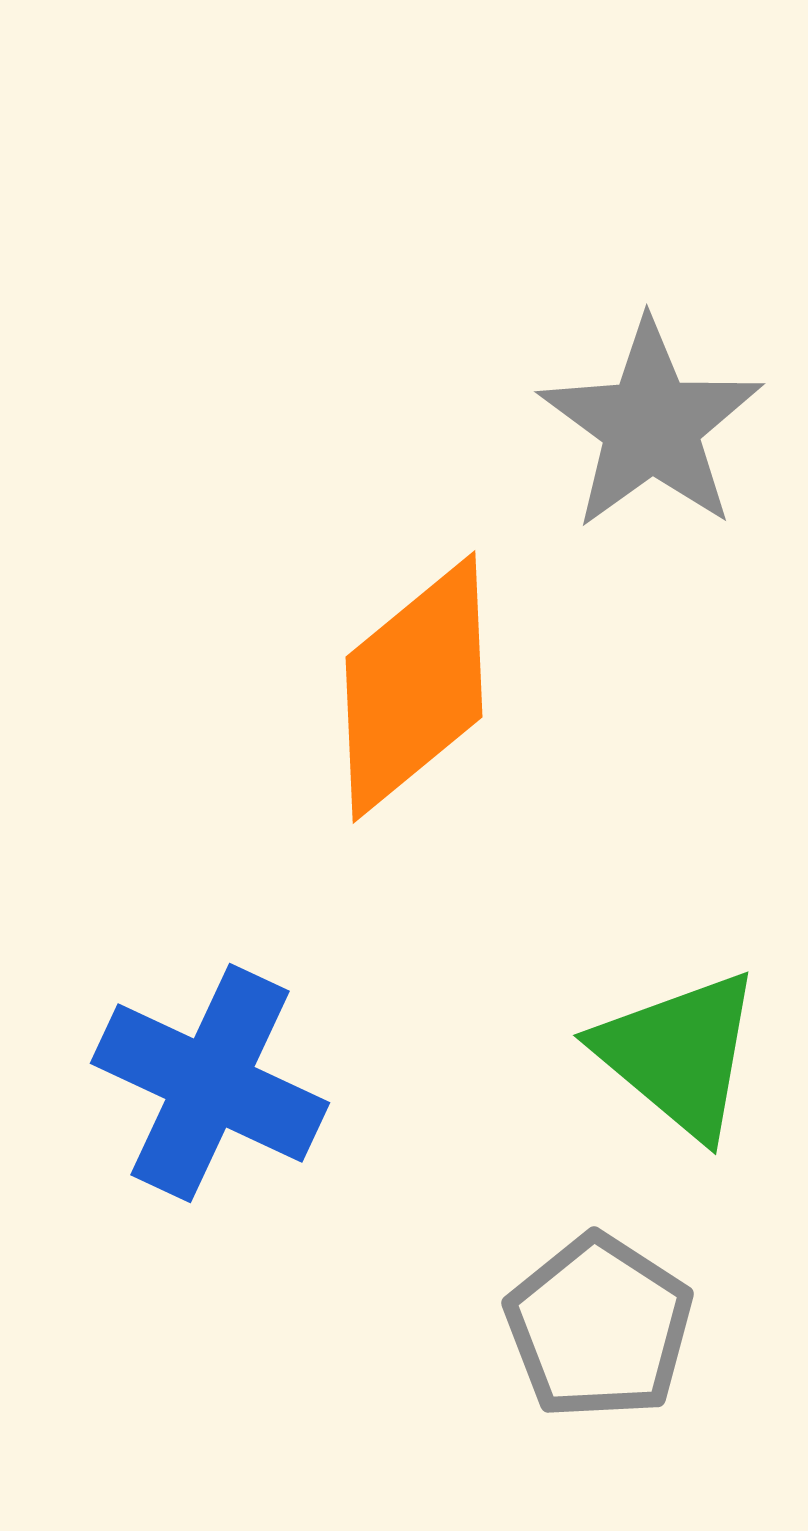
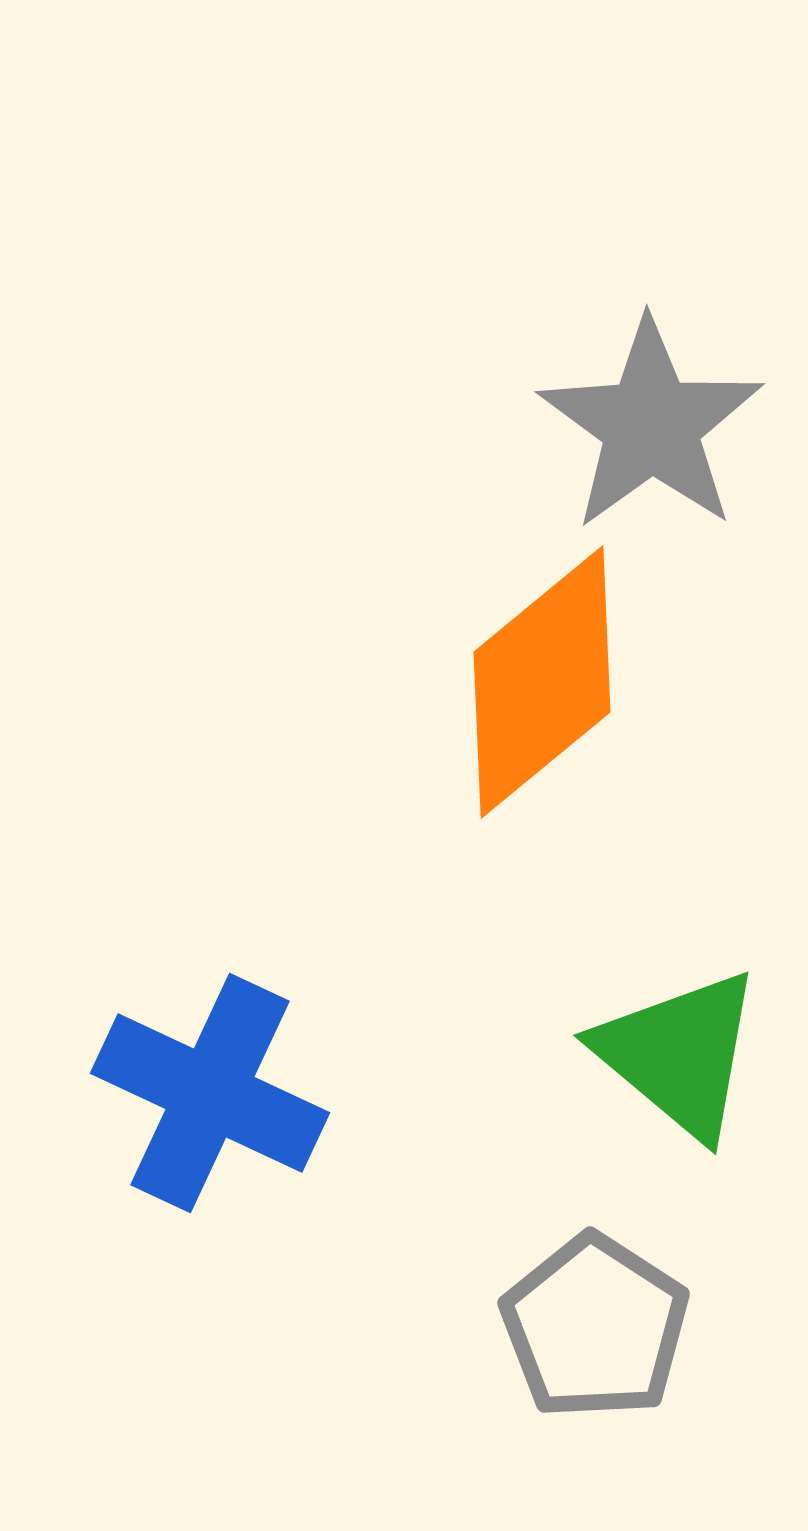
orange diamond: moved 128 px right, 5 px up
blue cross: moved 10 px down
gray pentagon: moved 4 px left
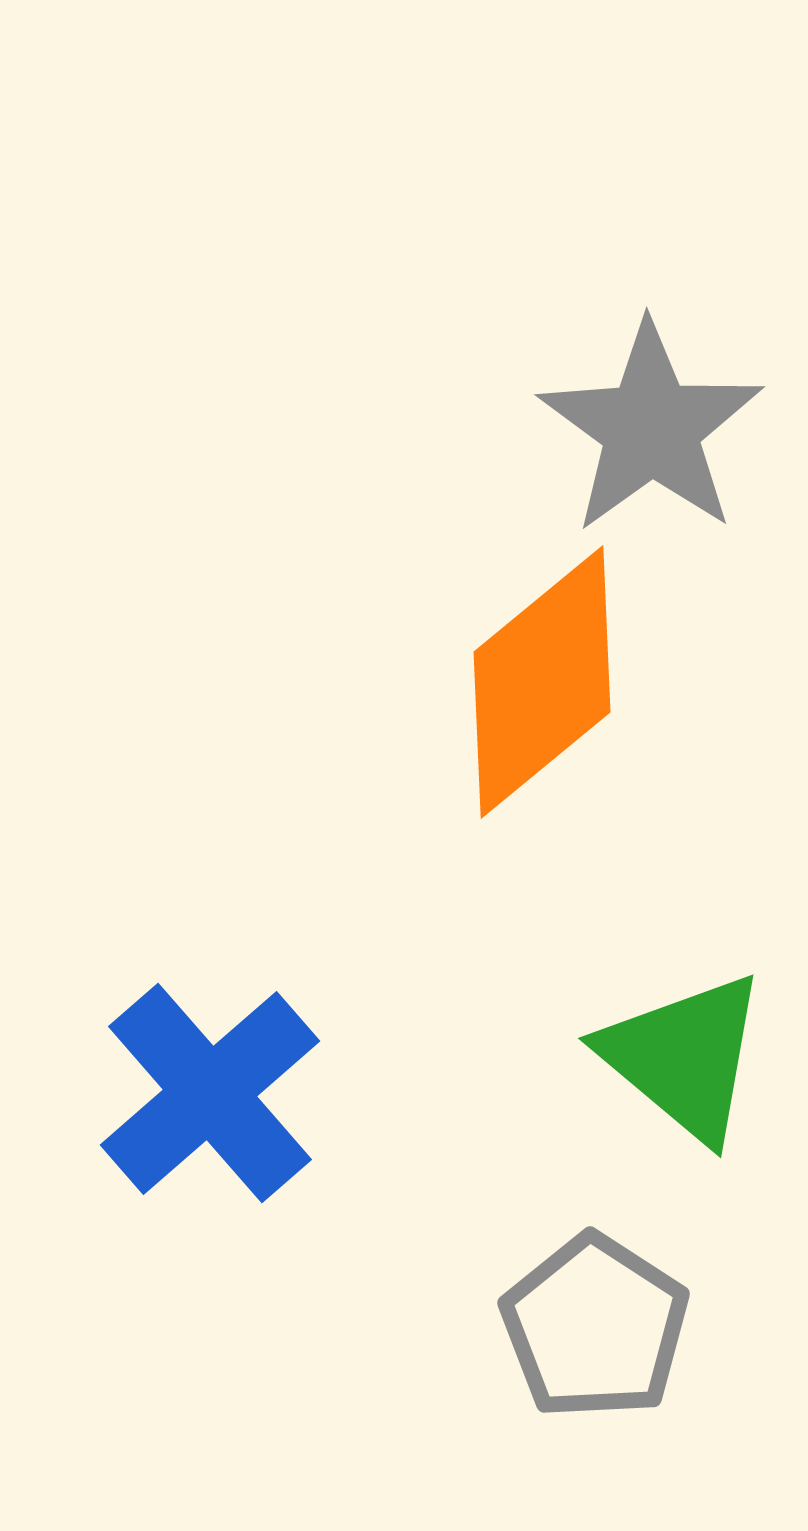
gray star: moved 3 px down
green triangle: moved 5 px right, 3 px down
blue cross: rotated 24 degrees clockwise
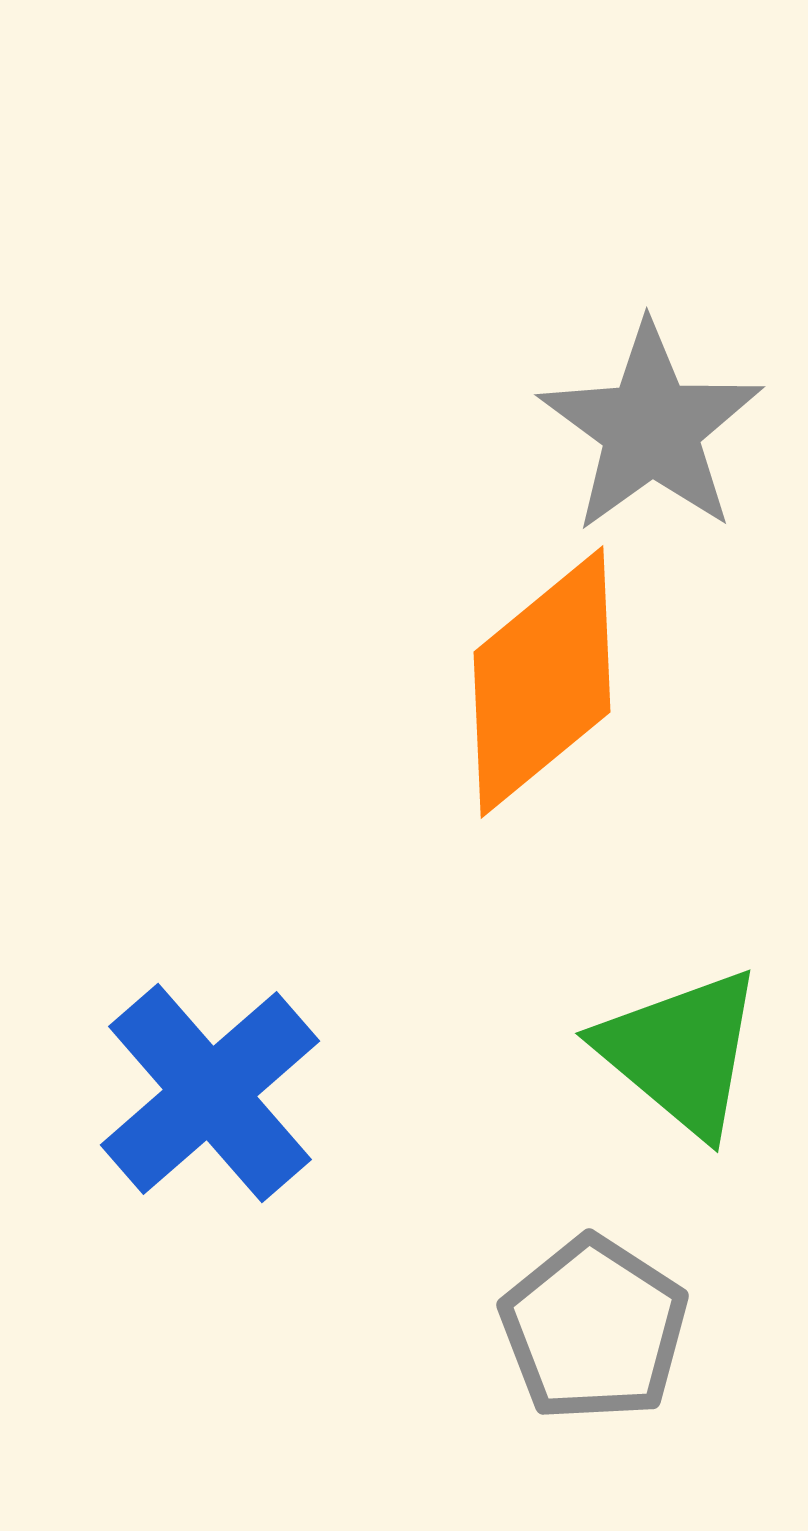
green triangle: moved 3 px left, 5 px up
gray pentagon: moved 1 px left, 2 px down
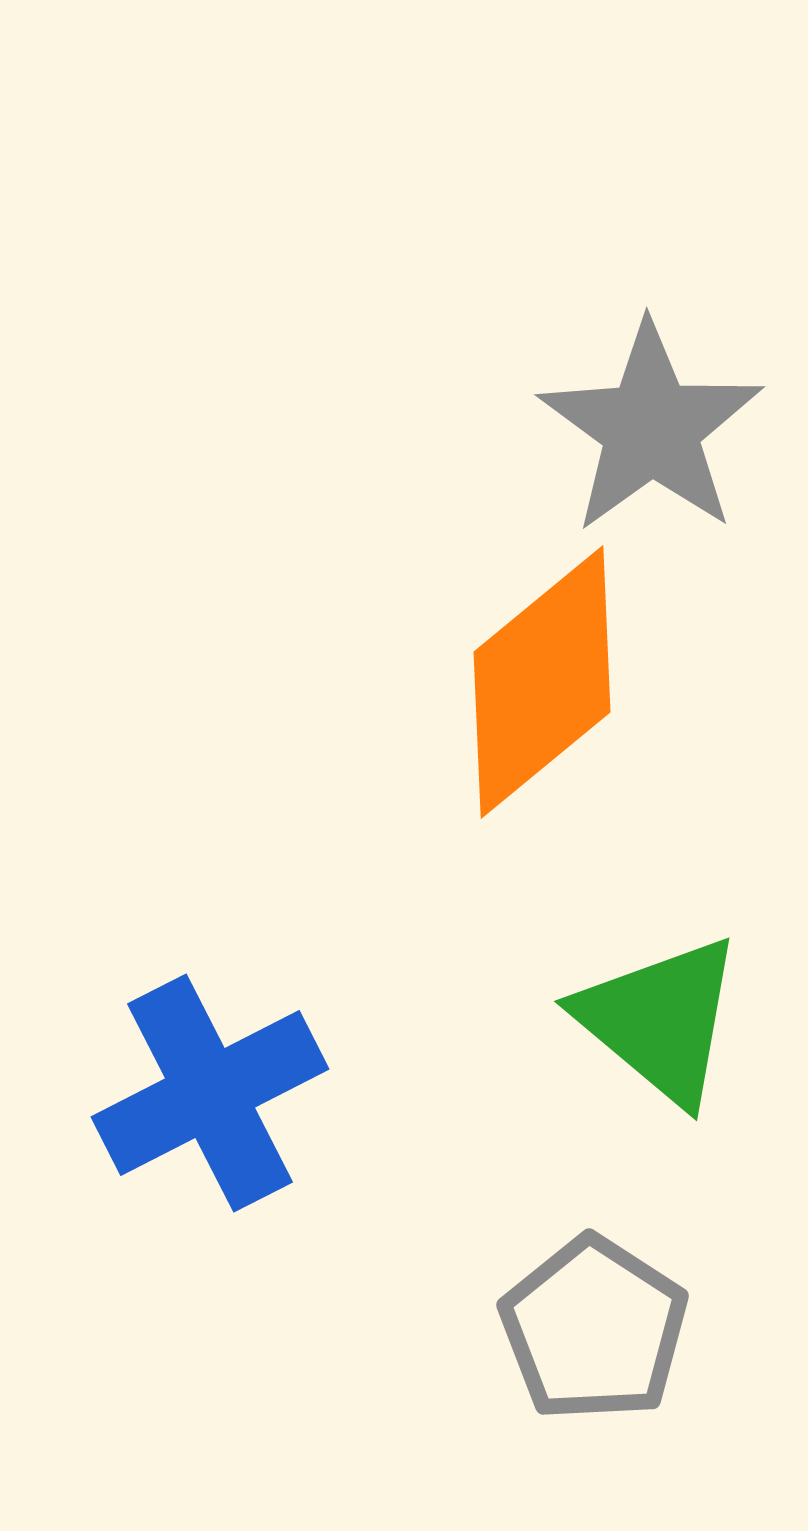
green triangle: moved 21 px left, 32 px up
blue cross: rotated 14 degrees clockwise
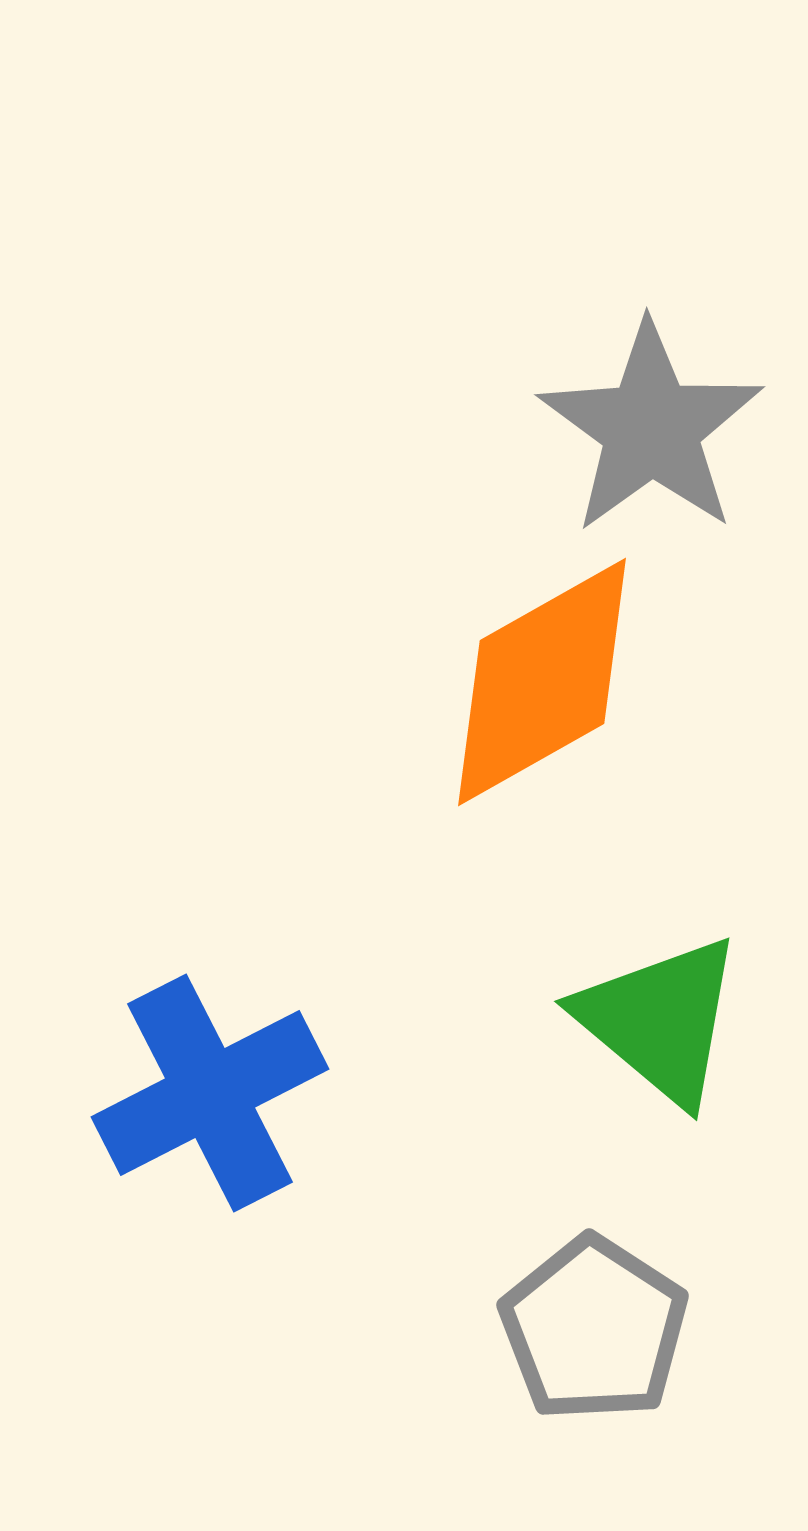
orange diamond: rotated 10 degrees clockwise
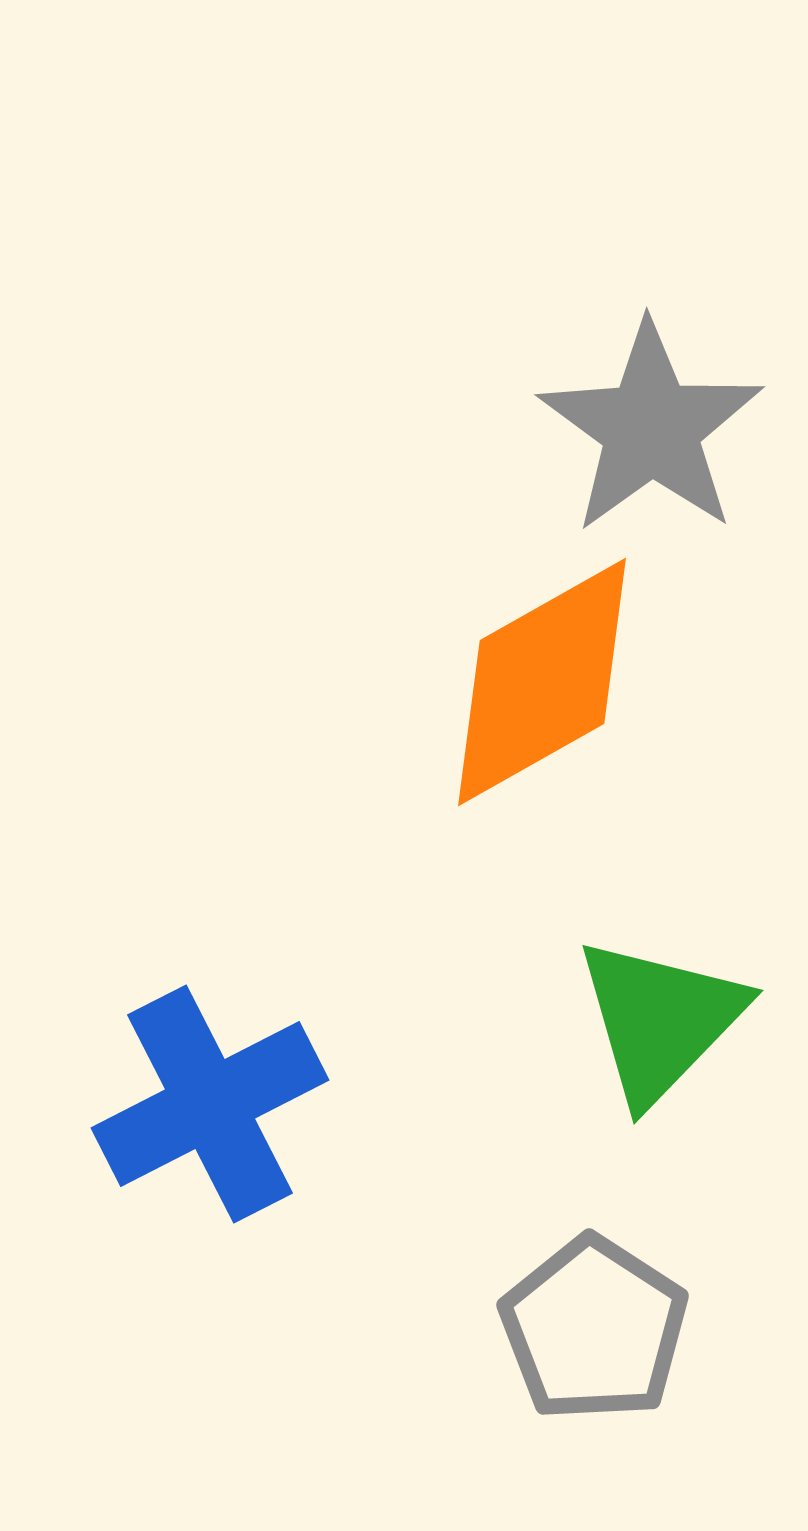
green triangle: rotated 34 degrees clockwise
blue cross: moved 11 px down
